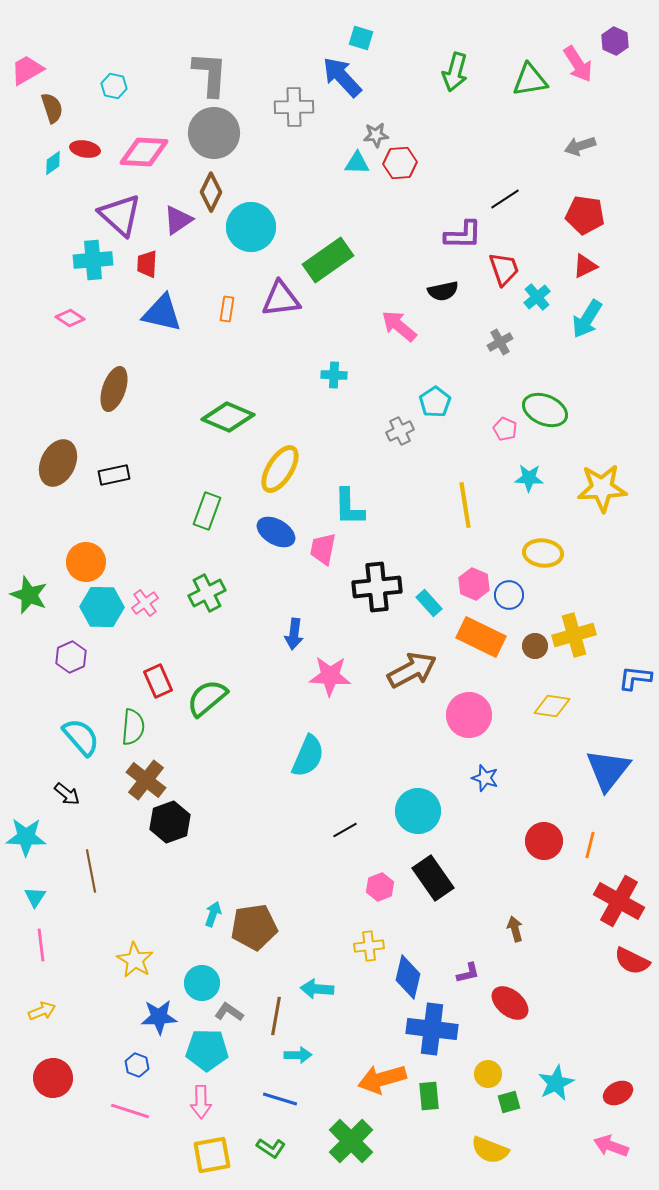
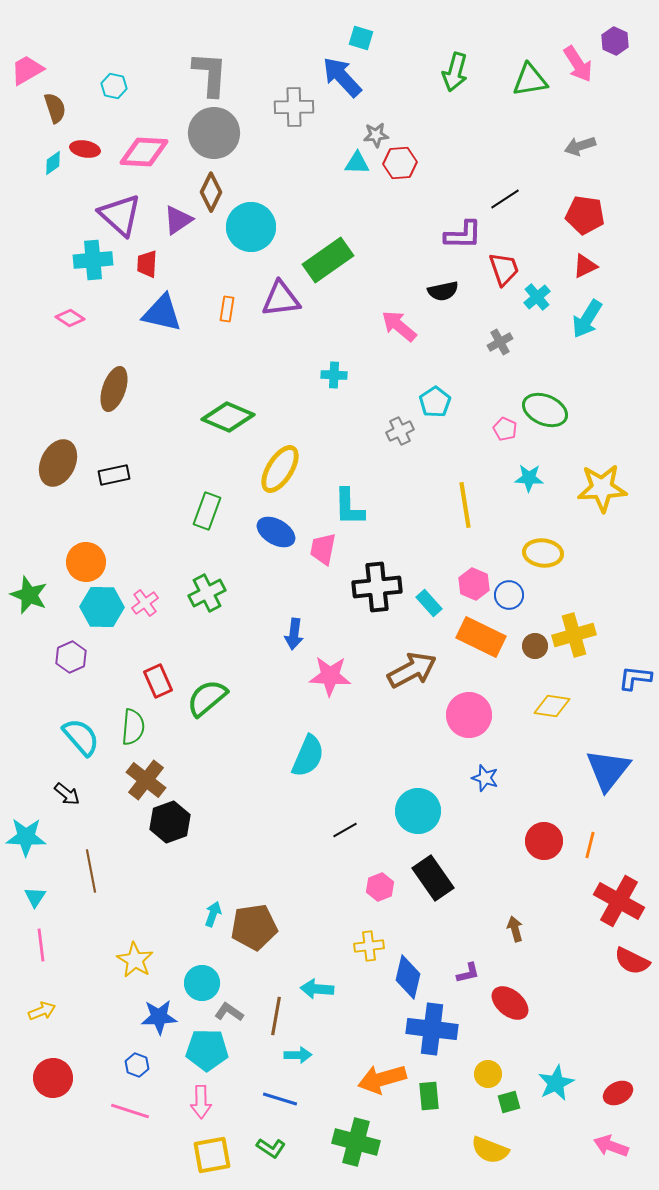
brown semicircle at (52, 108): moved 3 px right
green cross at (351, 1141): moved 5 px right, 1 px down; rotated 30 degrees counterclockwise
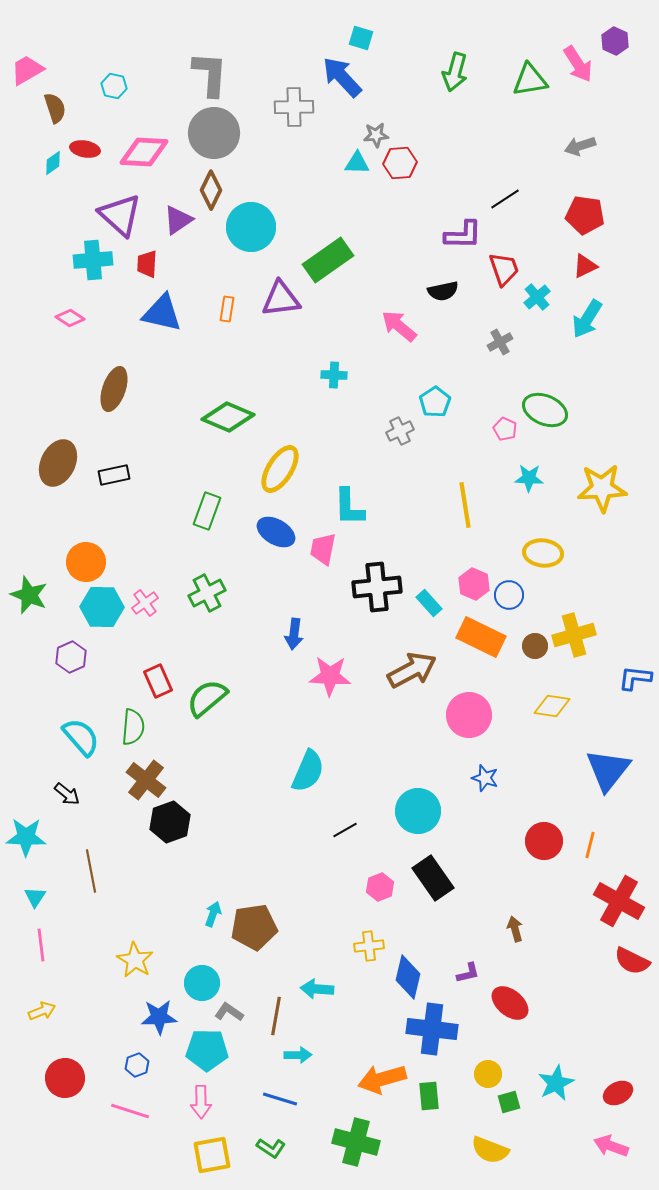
brown diamond at (211, 192): moved 2 px up
cyan semicircle at (308, 756): moved 15 px down
blue hexagon at (137, 1065): rotated 20 degrees clockwise
red circle at (53, 1078): moved 12 px right
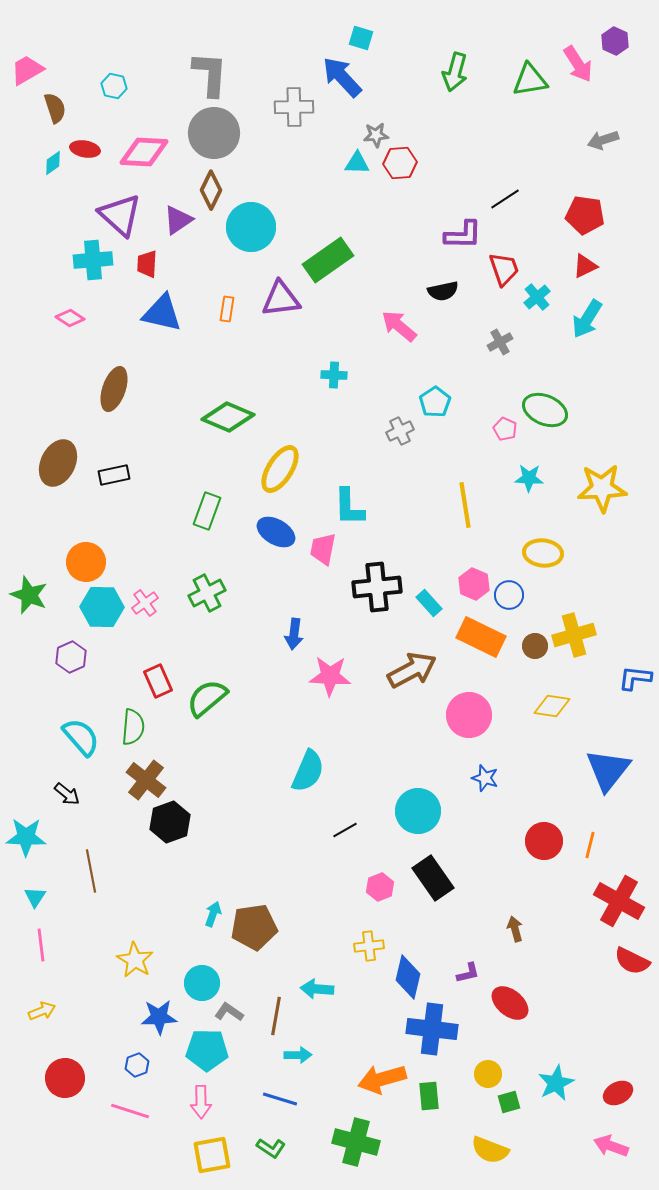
gray arrow at (580, 146): moved 23 px right, 6 px up
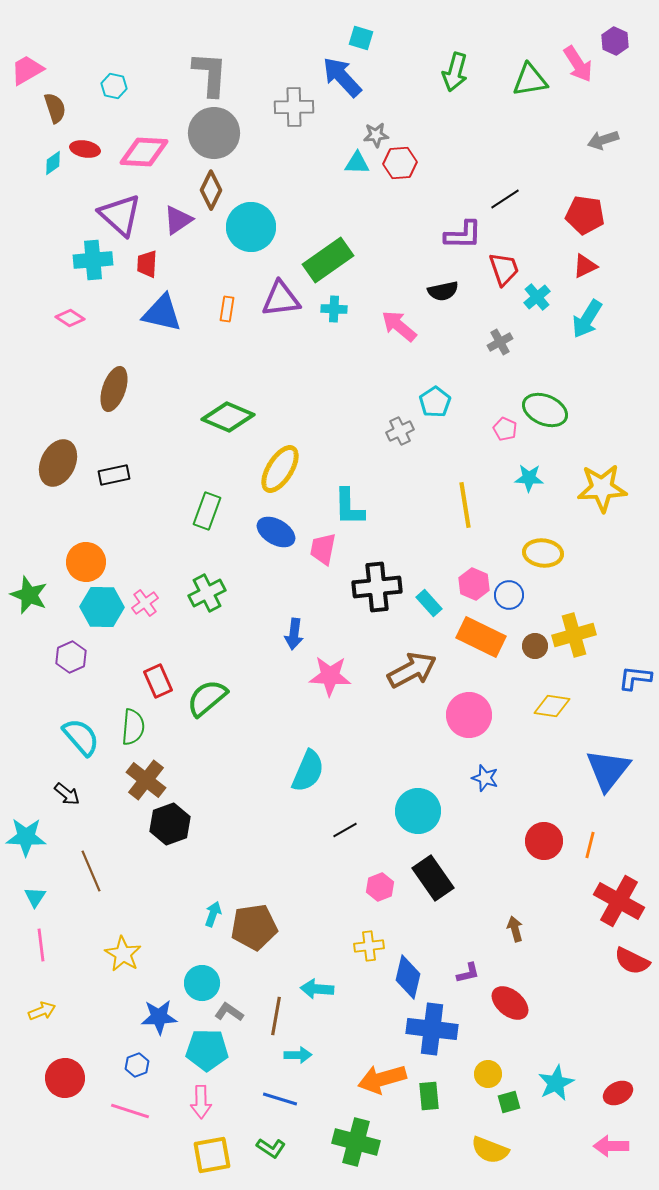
cyan cross at (334, 375): moved 66 px up
black hexagon at (170, 822): moved 2 px down
brown line at (91, 871): rotated 12 degrees counterclockwise
yellow star at (135, 960): moved 12 px left, 6 px up
pink arrow at (611, 1146): rotated 20 degrees counterclockwise
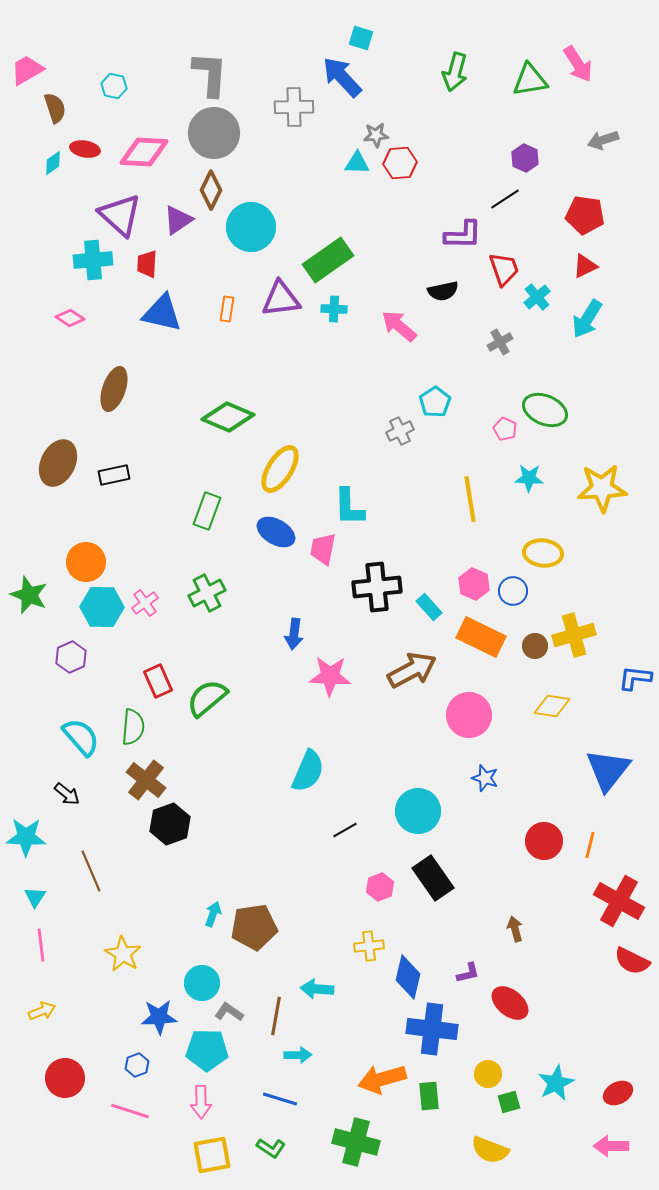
purple hexagon at (615, 41): moved 90 px left, 117 px down
yellow line at (465, 505): moved 5 px right, 6 px up
blue circle at (509, 595): moved 4 px right, 4 px up
cyan rectangle at (429, 603): moved 4 px down
